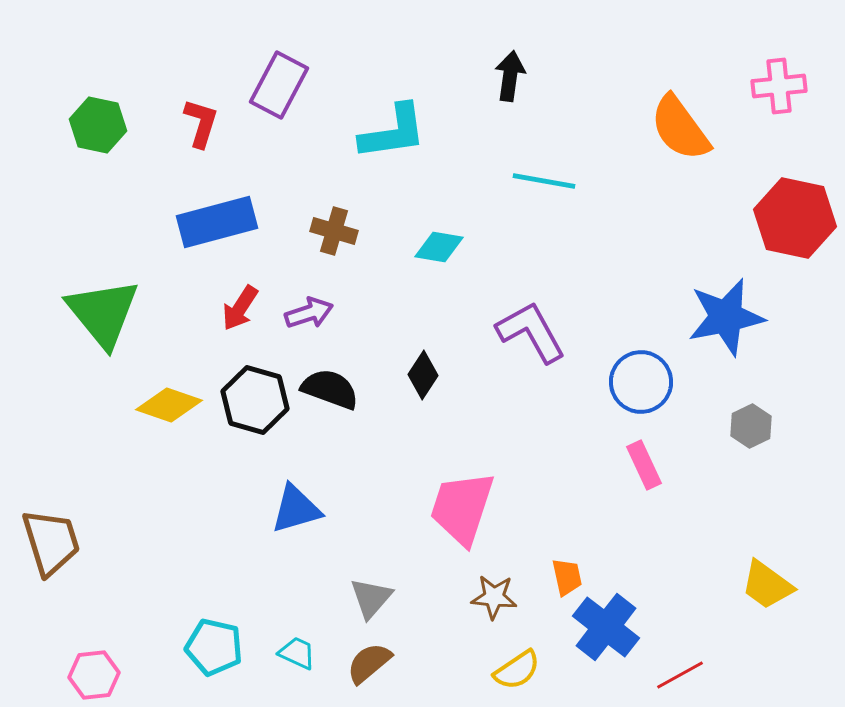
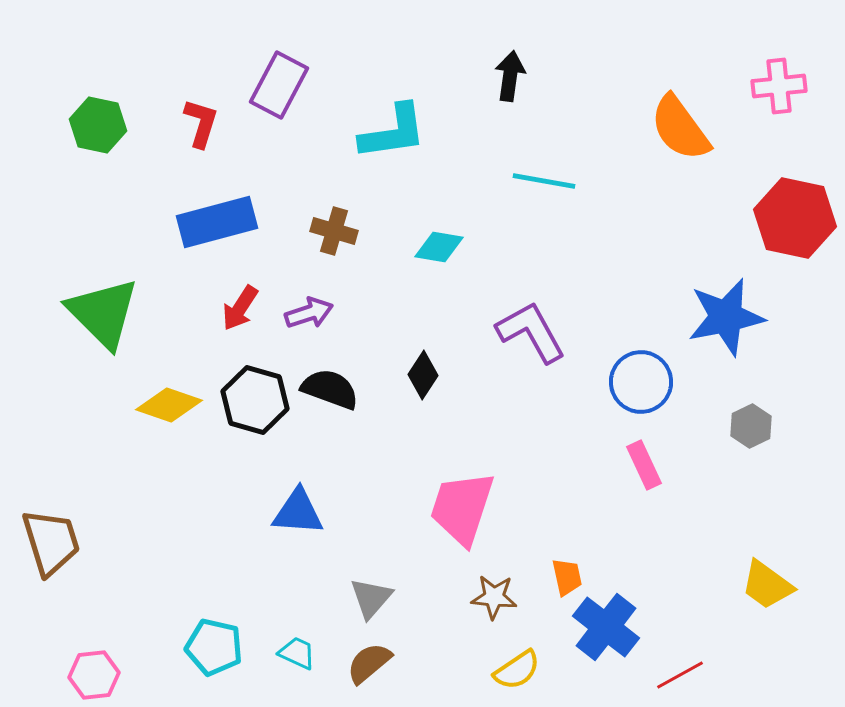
green triangle: rotated 6 degrees counterclockwise
blue triangle: moved 2 px right, 3 px down; rotated 20 degrees clockwise
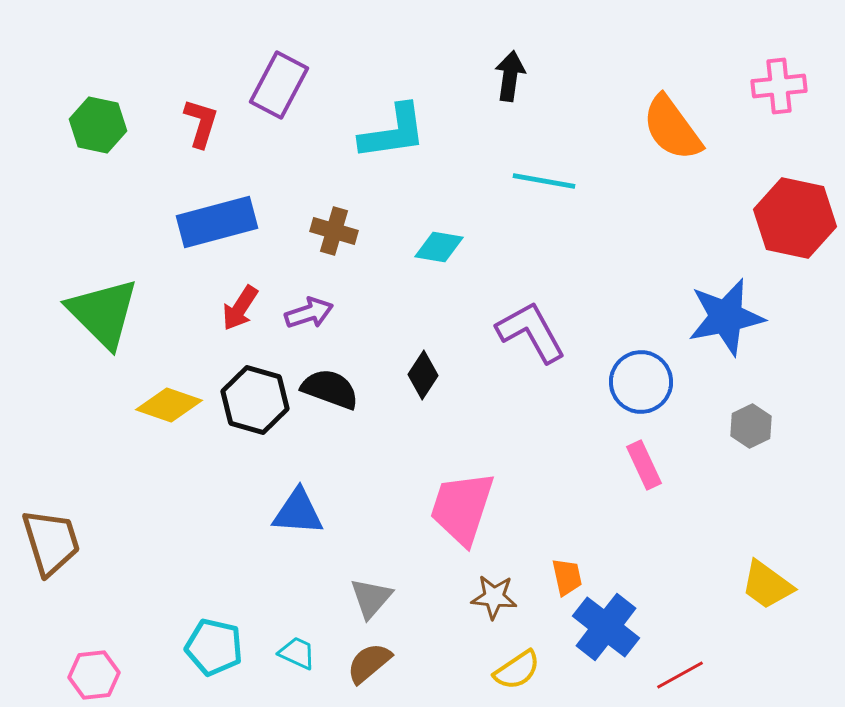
orange semicircle: moved 8 px left
